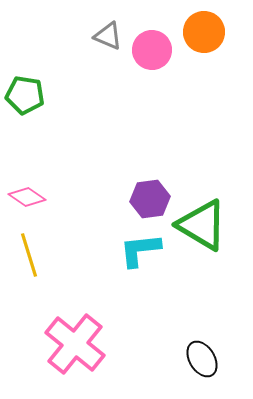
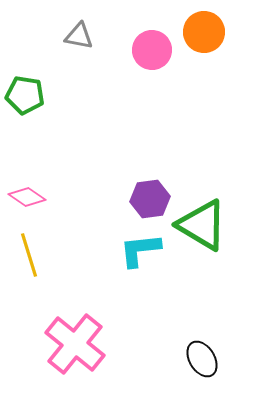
gray triangle: moved 29 px left; rotated 12 degrees counterclockwise
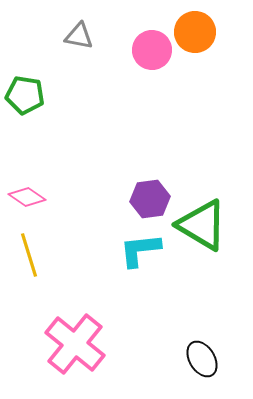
orange circle: moved 9 px left
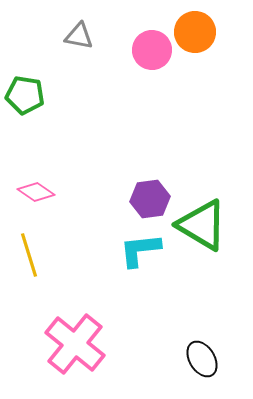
pink diamond: moved 9 px right, 5 px up
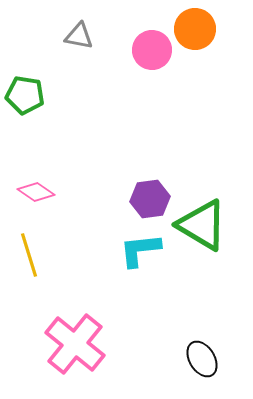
orange circle: moved 3 px up
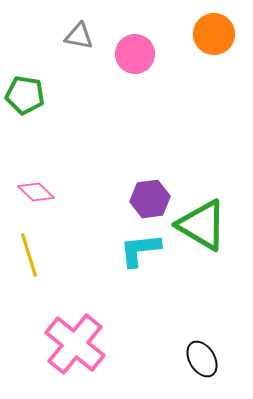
orange circle: moved 19 px right, 5 px down
pink circle: moved 17 px left, 4 px down
pink diamond: rotated 9 degrees clockwise
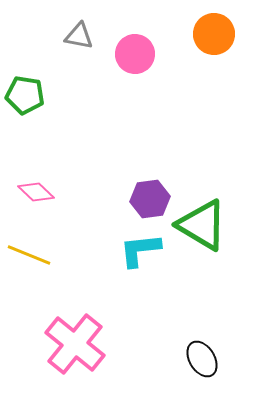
yellow line: rotated 51 degrees counterclockwise
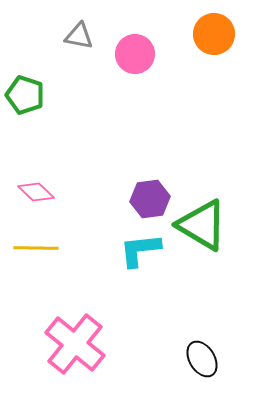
green pentagon: rotated 9 degrees clockwise
yellow line: moved 7 px right, 7 px up; rotated 21 degrees counterclockwise
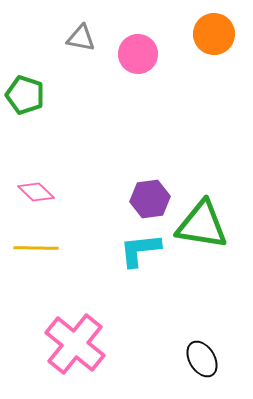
gray triangle: moved 2 px right, 2 px down
pink circle: moved 3 px right
green triangle: rotated 22 degrees counterclockwise
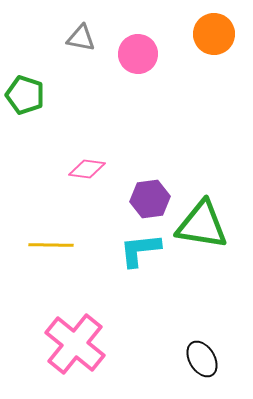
pink diamond: moved 51 px right, 23 px up; rotated 36 degrees counterclockwise
yellow line: moved 15 px right, 3 px up
